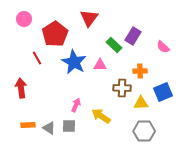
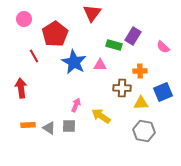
red triangle: moved 3 px right, 5 px up
green rectangle: rotated 28 degrees counterclockwise
red line: moved 3 px left, 2 px up
gray hexagon: rotated 10 degrees clockwise
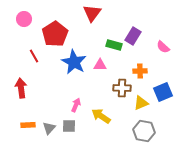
yellow triangle: rotated 21 degrees counterclockwise
gray triangle: rotated 40 degrees clockwise
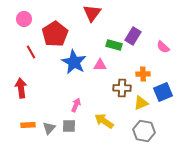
red line: moved 3 px left, 4 px up
orange cross: moved 3 px right, 3 px down
yellow arrow: moved 3 px right, 5 px down
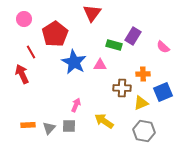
red arrow: moved 1 px right, 14 px up; rotated 18 degrees counterclockwise
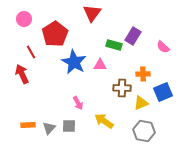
pink arrow: moved 2 px right, 2 px up; rotated 128 degrees clockwise
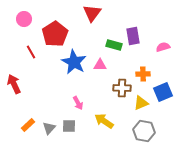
purple rectangle: rotated 42 degrees counterclockwise
pink semicircle: rotated 120 degrees clockwise
red arrow: moved 8 px left, 10 px down
orange rectangle: rotated 40 degrees counterclockwise
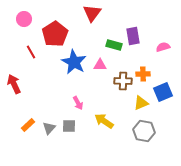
brown cross: moved 1 px right, 7 px up
